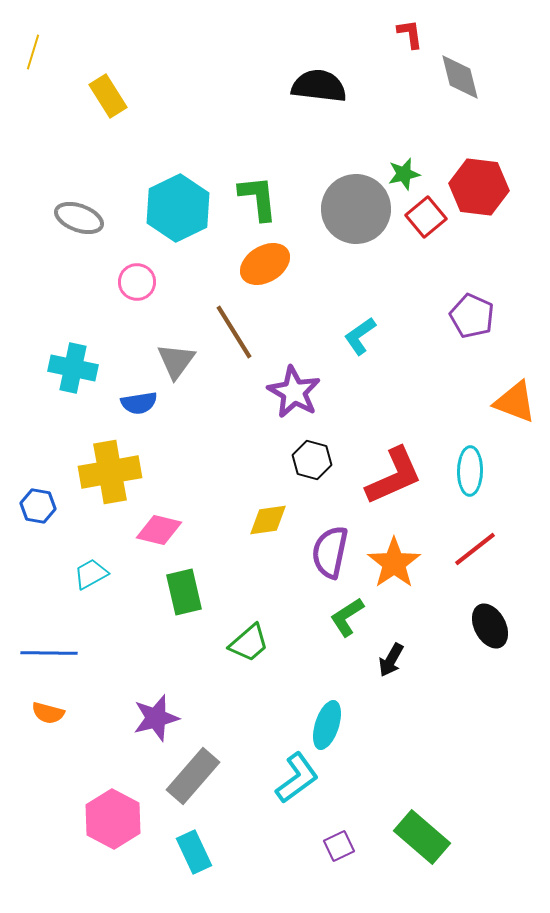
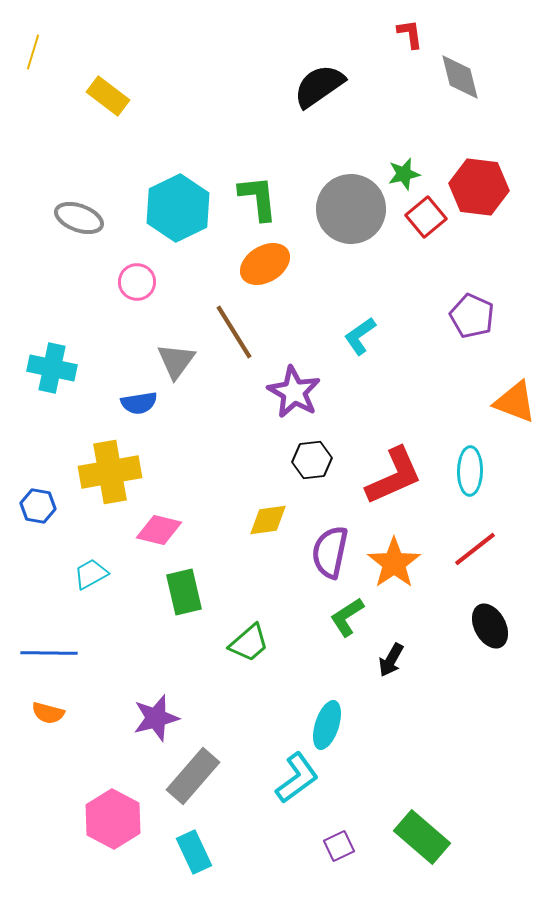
black semicircle at (319, 86): rotated 42 degrees counterclockwise
yellow rectangle at (108, 96): rotated 21 degrees counterclockwise
gray circle at (356, 209): moved 5 px left
cyan cross at (73, 368): moved 21 px left
black hexagon at (312, 460): rotated 21 degrees counterclockwise
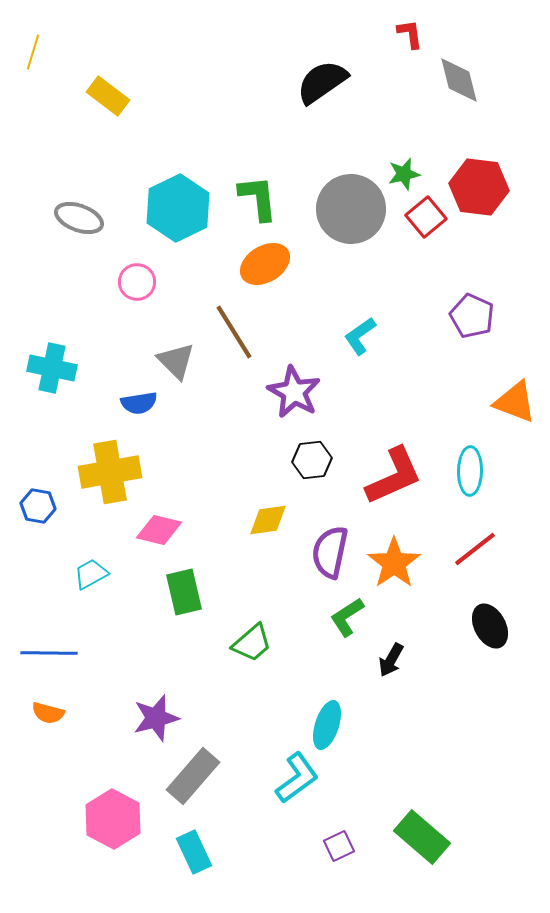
gray diamond at (460, 77): moved 1 px left, 3 px down
black semicircle at (319, 86): moved 3 px right, 4 px up
gray triangle at (176, 361): rotated 21 degrees counterclockwise
green trapezoid at (249, 643): moved 3 px right
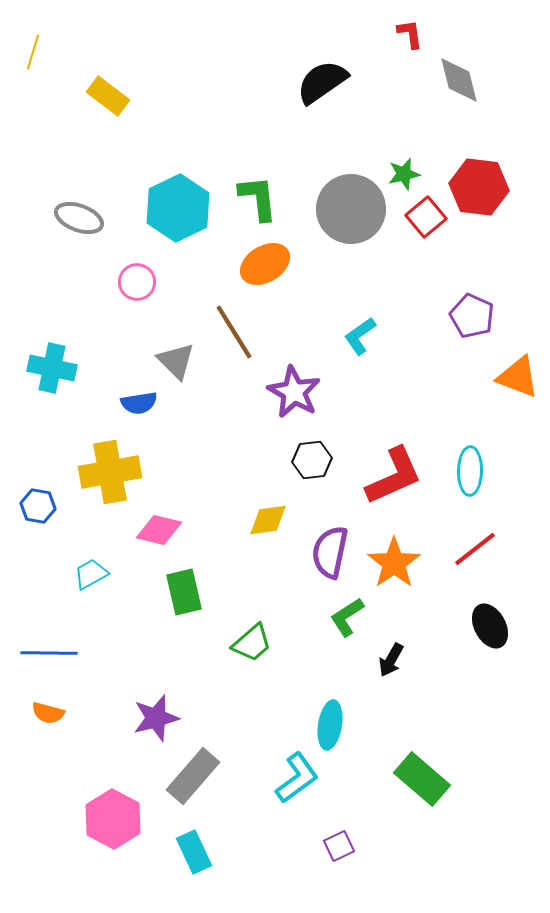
orange triangle at (515, 402): moved 3 px right, 25 px up
cyan ellipse at (327, 725): moved 3 px right; rotated 9 degrees counterclockwise
green rectangle at (422, 837): moved 58 px up
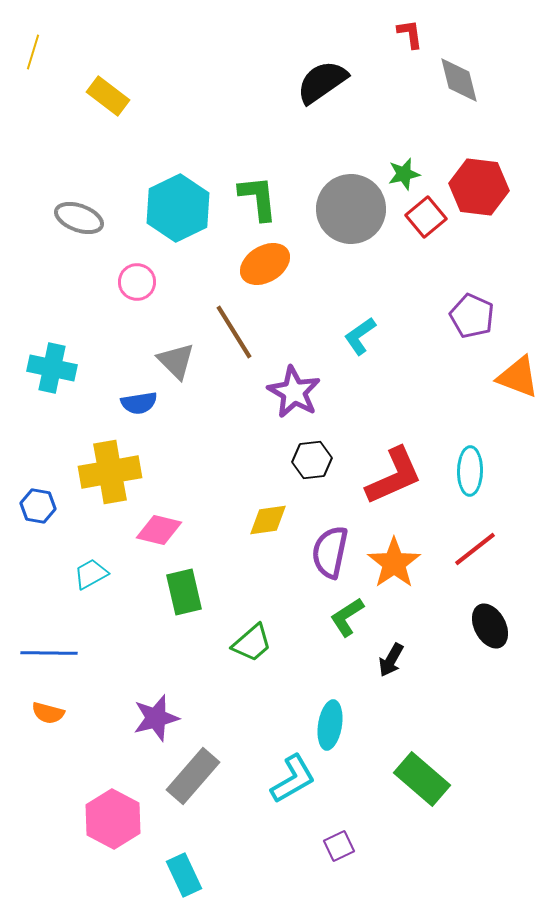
cyan L-shape at (297, 778): moved 4 px left, 1 px down; rotated 6 degrees clockwise
cyan rectangle at (194, 852): moved 10 px left, 23 px down
